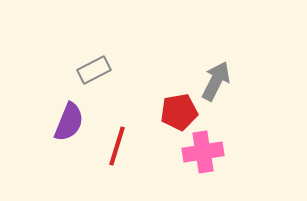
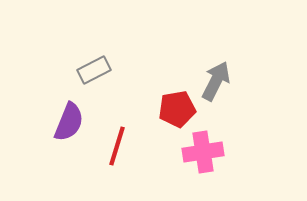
red pentagon: moved 2 px left, 3 px up
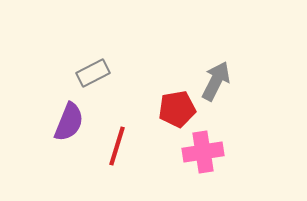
gray rectangle: moved 1 px left, 3 px down
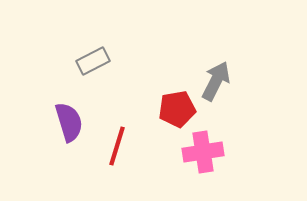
gray rectangle: moved 12 px up
purple semicircle: rotated 39 degrees counterclockwise
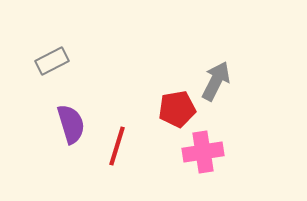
gray rectangle: moved 41 px left
purple semicircle: moved 2 px right, 2 px down
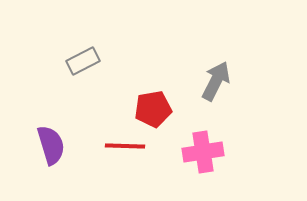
gray rectangle: moved 31 px right
red pentagon: moved 24 px left
purple semicircle: moved 20 px left, 21 px down
red line: moved 8 px right; rotated 75 degrees clockwise
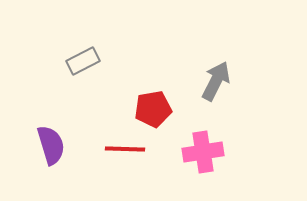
red line: moved 3 px down
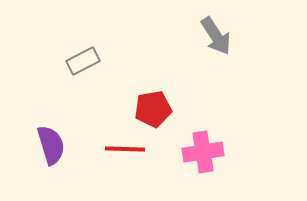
gray arrow: moved 45 px up; rotated 120 degrees clockwise
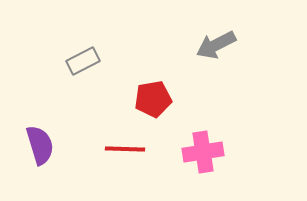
gray arrow: moved 9 px down; rotated 96 degrees clockwise
red pentagon: moved 10 px up
purple semicircle: moved 11 px left
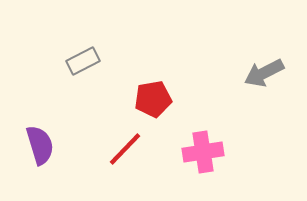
gray arrow: moved 48 px right, 28 px down
red line: rotated 48 degrees counterclockwise
